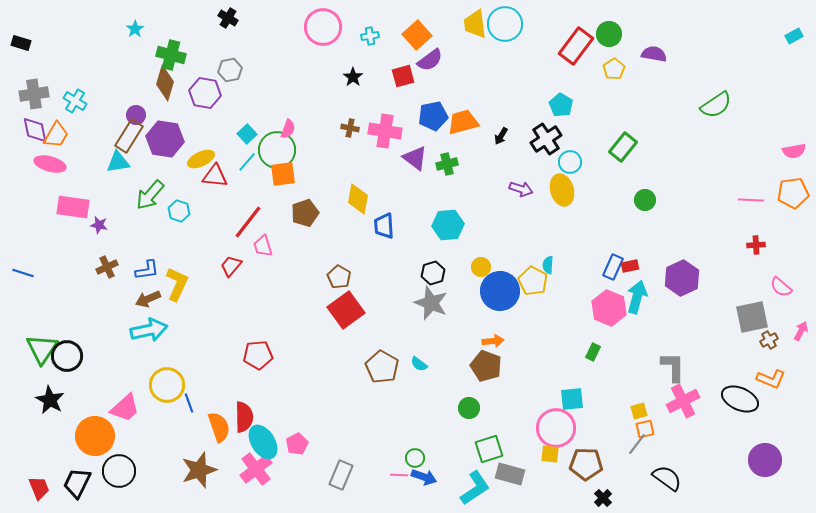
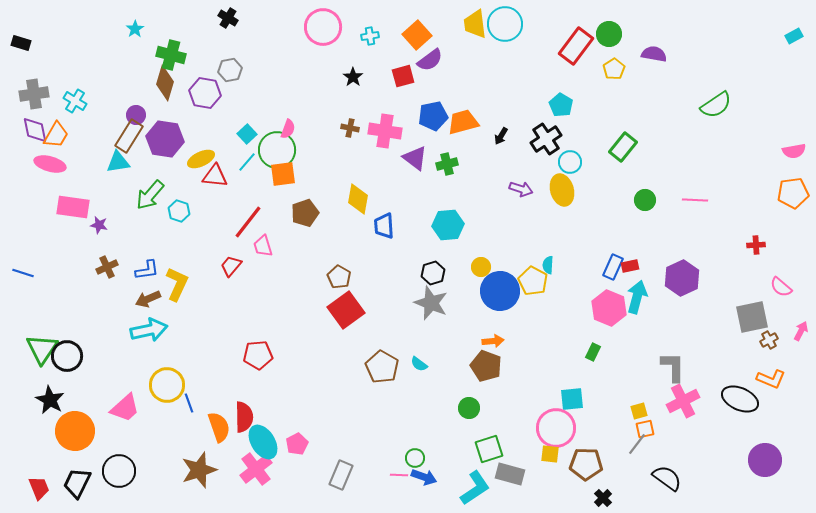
pink line at (751, 200): moved 56 px left
orange circle at (95, 436): moved 20 px left, 5 px up
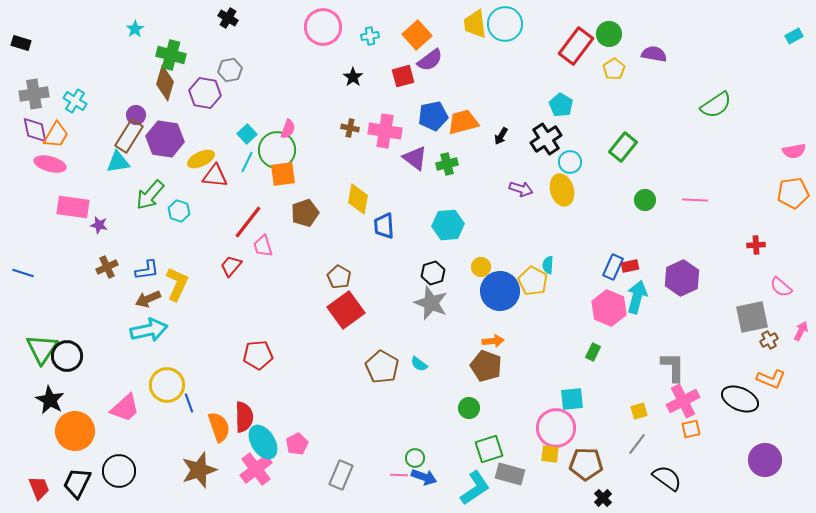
cyan line at (247, 162): rotated 15 degrees counterclockwise
orange square at (645, 429): moved 46 px right
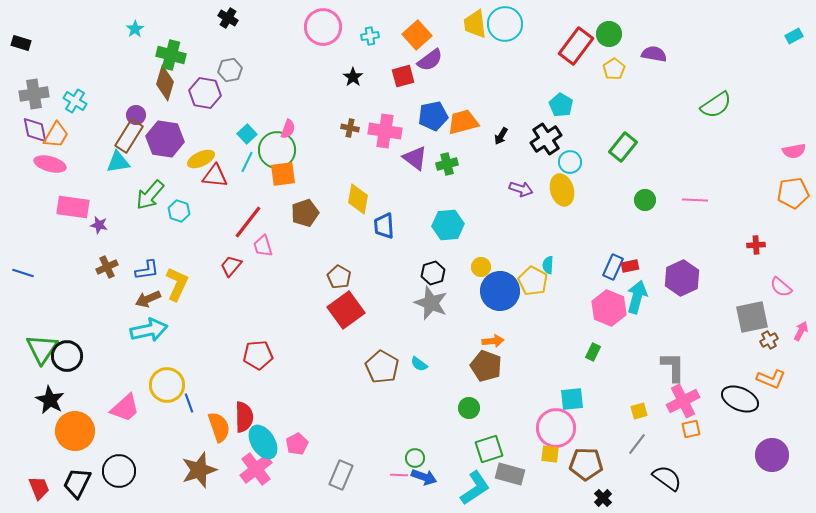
purple circle at (765, 460): moved 7 px right, 5 px up
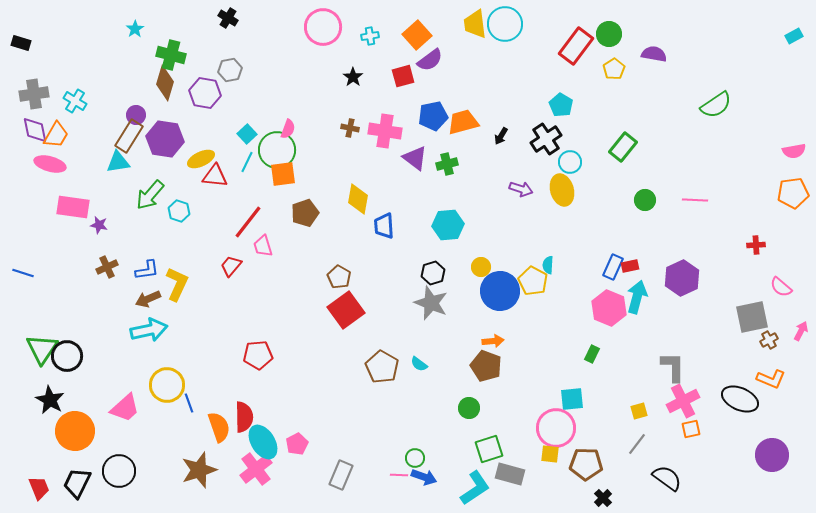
green rectangle at (593, 352): moved 1 px left, 2 px down
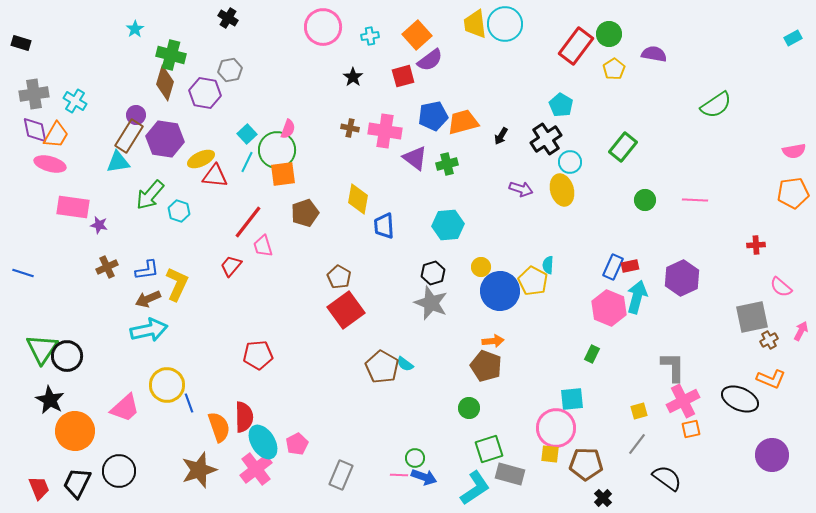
cyan rectangle at (794, 36): moved 1 px left, 2 px down
cyan semicircle at (419, 364): moved 14 px left
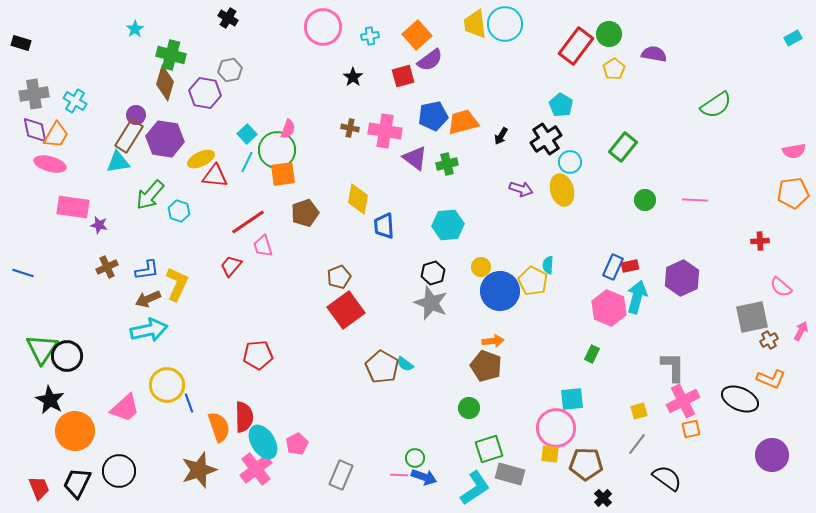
red line at (248, 222): rotated 18 degrees clockwise
red cross at (756, 245): moved 4 px right, 4 px up
brown pentagon at (339, 277): rotated 20 degrees clockwise
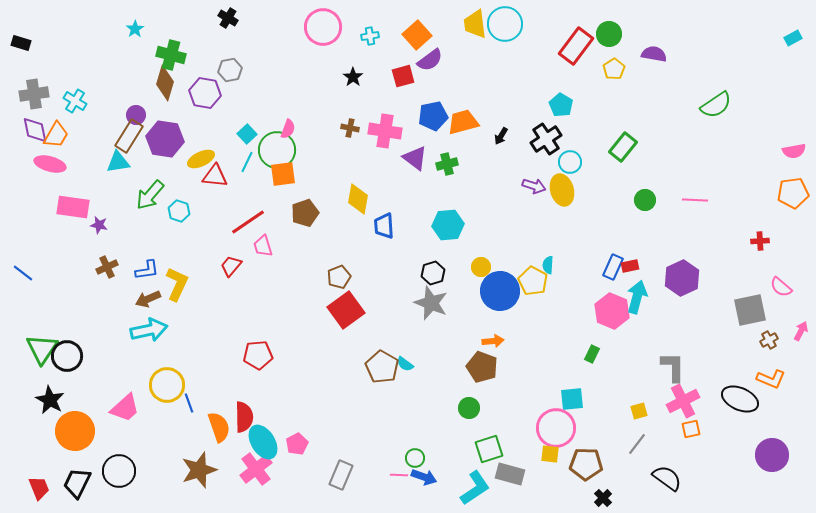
purple arrow at (521, 189): moved 13 px right, 3 px up
blue line at (23, 273): rotated 20 degrees clockwise
pink hexagon at (609, 308): moved 3 px right, 3 px down
gray square at (752, 317): moved 2 px left, 7 px up
brown pentagon at (486, 366): moved 4 px left, 1 px down
